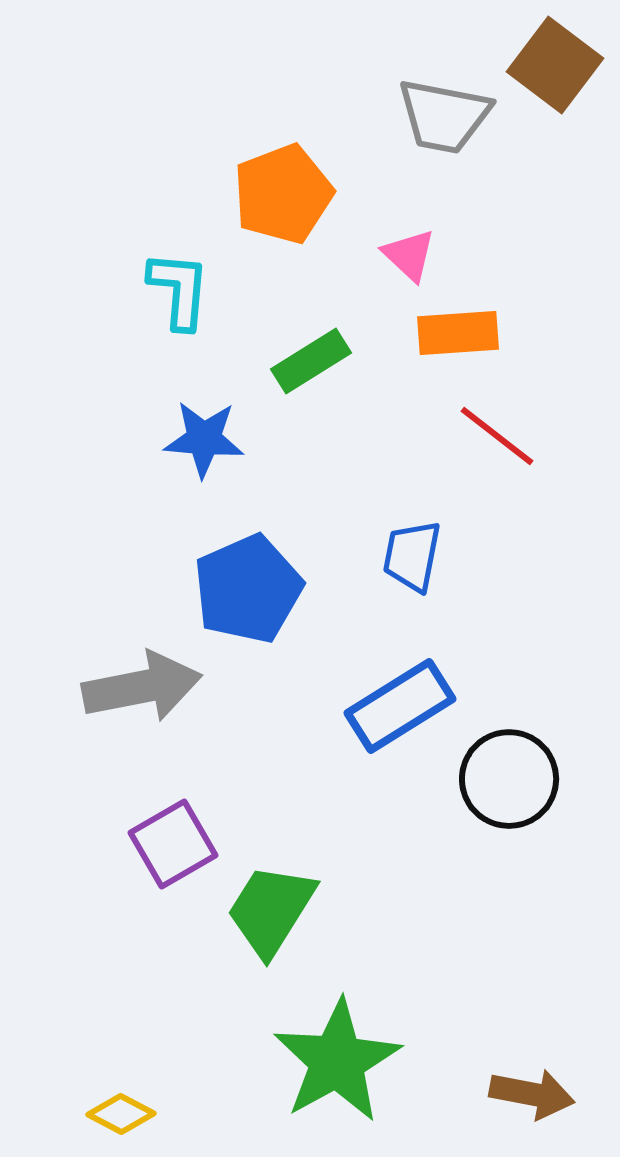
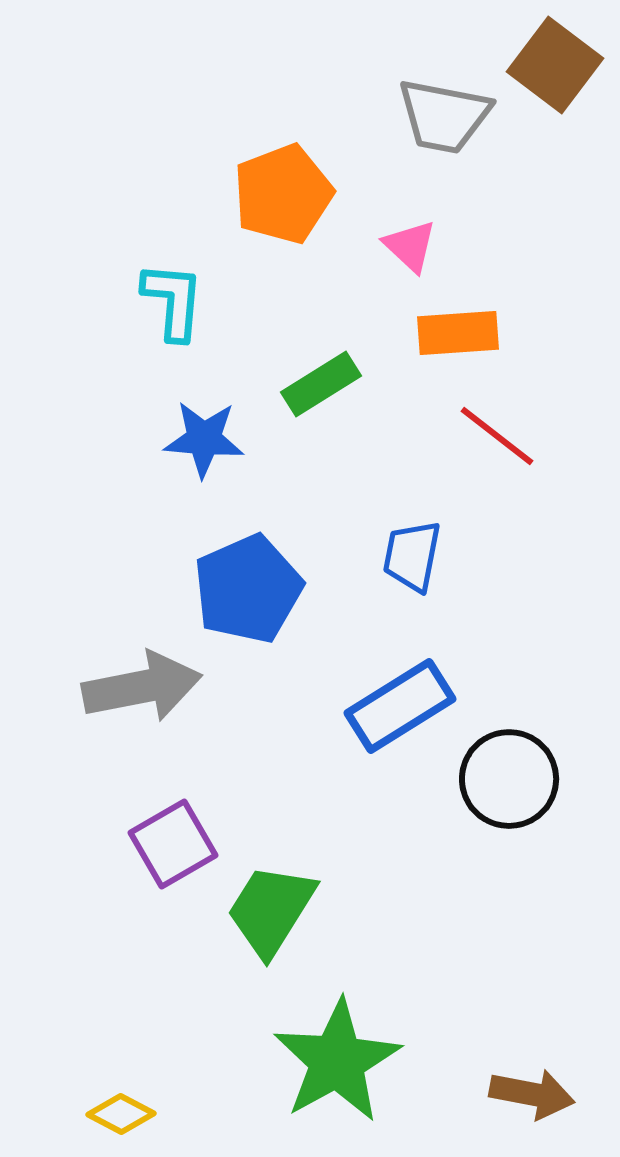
pink triangle: moved 1 px right, 9 px up
cyan L-shape: moved 6 px left, 11 px down
green rectangle: moved 10 px right, 23 px down
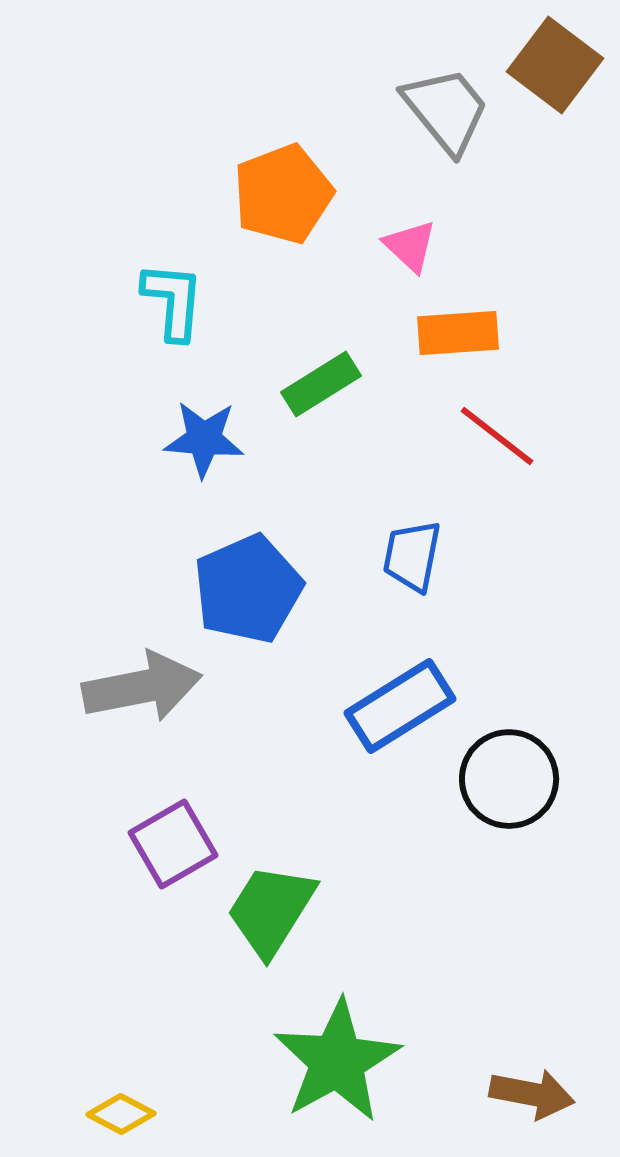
gray trapezoid: moved 2 px right, 6 px up; rotated 140 degrees counterclockwise
